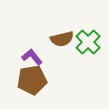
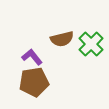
green cross: moved 3 px right, 2 px down
brown pentagon: moved 2 px right, 2 px down
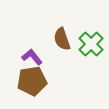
brown semicircle: rotated 85 degrees clockwise
brown pentagon: moved 2 px left, 1 px up
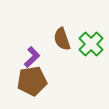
purple L-shape: rotated 85 degrees clockwise
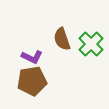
purple L-shape: rotated 70 degrees clockwise
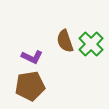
brown semicircle: moved 3 px right, 2 px down
brown pentagon: moved 2 px left, 5 px down
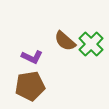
brown semicircle: rotated 30 degrees counterclockwise
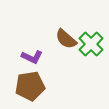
brown semicircle: moved 1 px right, 2 px up
